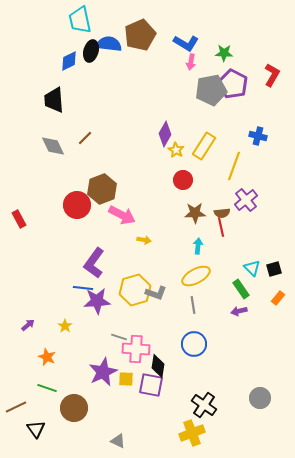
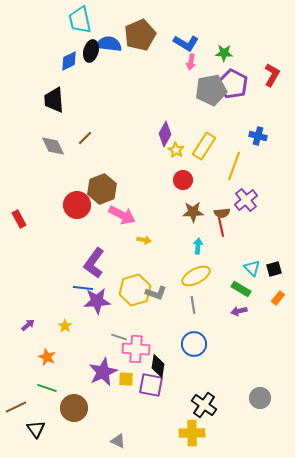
brown star at (195, 213): moved 2 px left, 1 px up
green rectangle at (241, 289): rotated 24 degrees counterclockwise
yellow cross at (192, 433): rotated 20 degrees clockwise
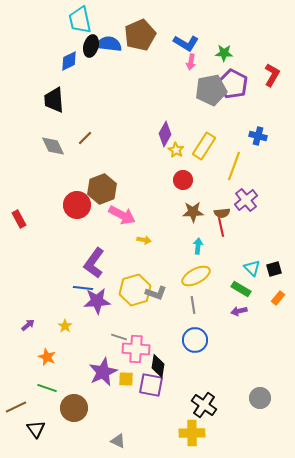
black ellipse at (91, 51): moved 5 px up
blue circle at (194, 344): moved 1 px right, 4 px up
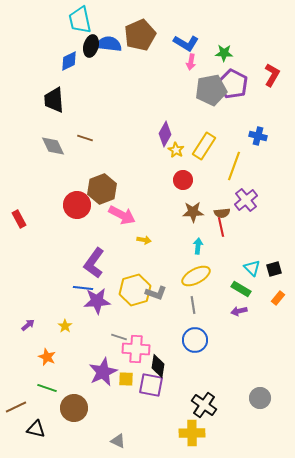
brown line at (85, 138): rotated 63 degrees clockwise
black triangle at (36, 429): rotated 42 degrees counterclockwise
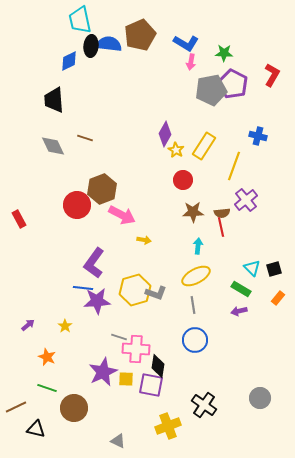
black ellipse at (91, 46): rotated 10 degrees counterclockwise
yellow cross at (192, 433): moved 24 px left, 7 px up; rotated 20 degrees counterclockwise
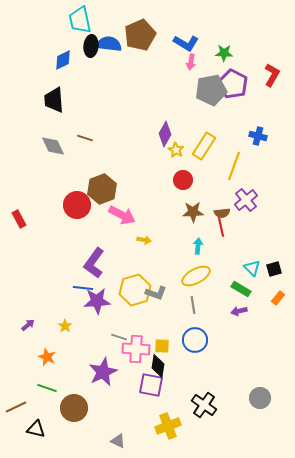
blue diamond at (69, 61): moved 6 px left, 1 px up
yellow square at (126, 379): moved 36 px right, 33 px up
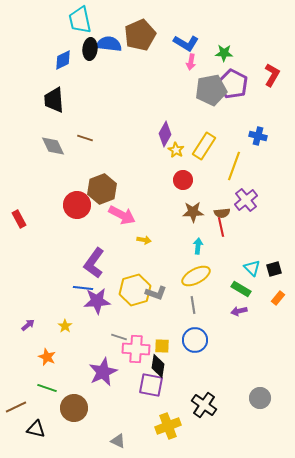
black ellipse at (91, 46): moved 1 px left, 3 px down
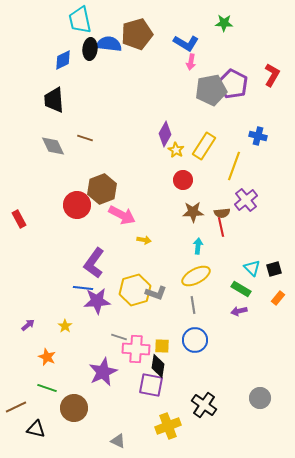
brown pentagon at (140, 35): moved 3 px left, 1 px up; rotated 8 degrees clockwise
green star at (224, 53): moved 30 px up
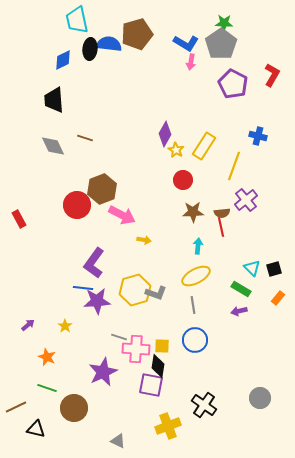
cyan trapezoid at (80, 20): moved 3 px left
gray pentagon at (211, 90): moved 10 px right, 46 px up; rotated 24 degrees counterclockwise
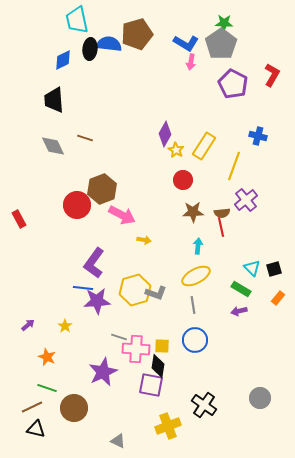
brown line at (16, 407): moved 16 px right
